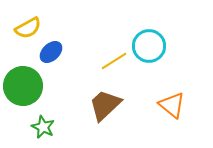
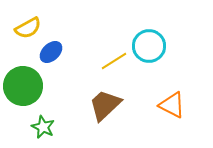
orange triangle: rotated 12 degrees counterclockwise
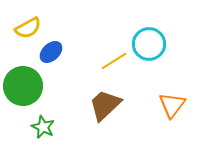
cyan circle: moved 2 px up
orange triangle: rotated 40 degrees clockwise
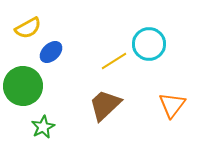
green star: rotated 20 degrees clockwise
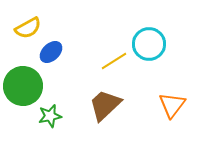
green star: moved 7 px right, 11 px up; rotated 15 degrees clockwise
